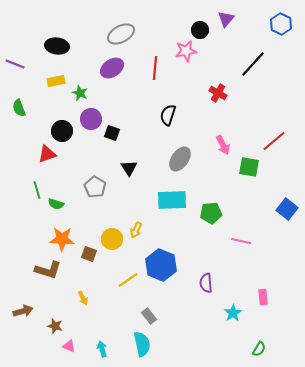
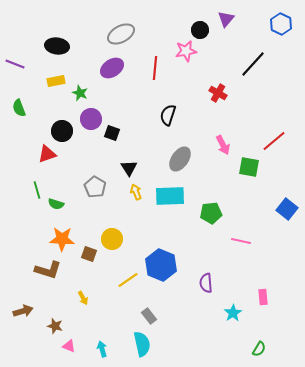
cyan rectangle at (172, 200): moved 2 px left, 4 px up
yellow arrow at (136, 230): moved 38 px up; rotated 133 degrees clockwise
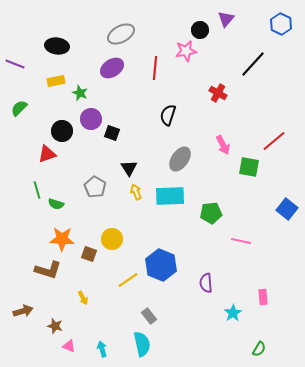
green semicircle at (19, 108): rotated 66 degrees clockwise
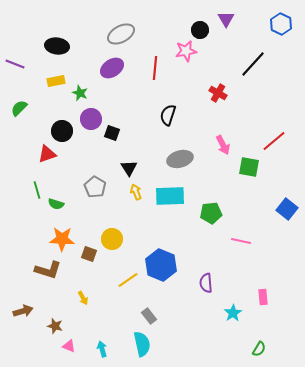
purple triangle at (226, 19): rotated 12 degrees counterclockwise
gray ellipse at (180, 159): rotated 40 degrees clockwise
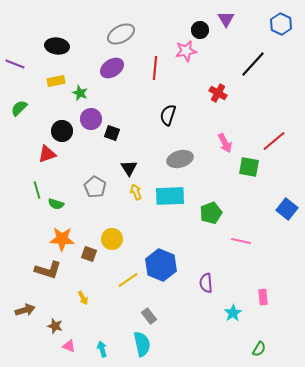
pink arrow at (223, 145): moved 2 px right, 2 px up
green pentagon at (211, 213): rotated 15 degrees counterclockwise
brown arrow at (23, 311): moved 2 px right, 1 px up
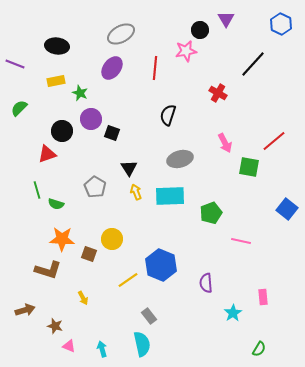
purple ellipse at (112, 68): rotated 20 degrees counterclockwise
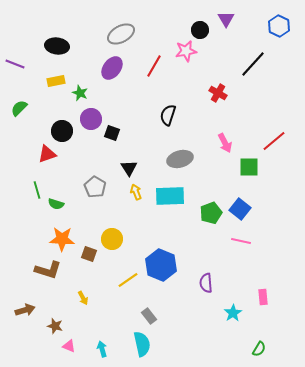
blue hexagon at (281, 24): moved 2 px left, 2 px down
red line at (155, 68): moved 1 px left, 2 px up; rotated 25 degrees clockwise
green square at (249, 167): rotated 10 degrees counterclockwise
blue square at (287, 209): moved 47 px left
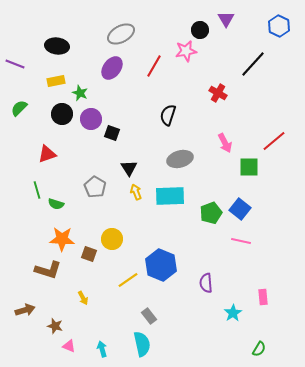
black circle at (62, 131): moved 17 px up
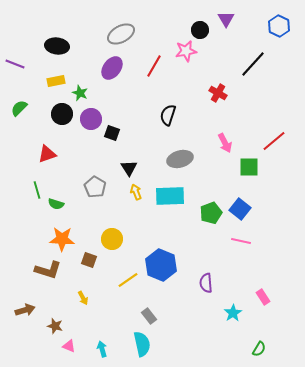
brown square at (89, 254): moved 6 px down
pink rectangle at (263, 297): rotated 28 degrees counterclockwise
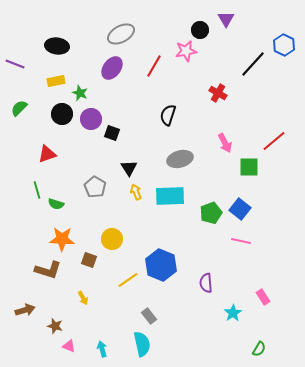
blue hexagon at (279, 26): moved 5 px right, 19 px down
